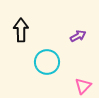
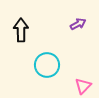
purple arrow: moved 12 px up
cyan circle: moved 3 px down
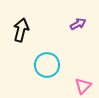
black arrow: rotated 15 degrees clockwise
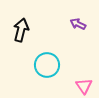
purple arrow: rotated 126 degrees counterclockwise
pink triangle: moved 1 px right; rotated 18 degrees counterclockwise
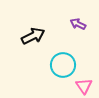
black arrow: moved 12 px right, 6 px down; rotated 50 degrees clockwise
cyan circle: moved 16 px right
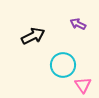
pink triangle: moved 1 px left, 1 px up
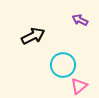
purple arrow: moved 2 px right, 4 px up
pink triangle: moved 4 px left, 1 px down; rotated 24 degrees clockwise
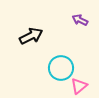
black arrow: moved 2 px left
cyan circle: moved 2 px left, 3 px down
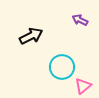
cyan circle: moved 1 px right, 1 px up
pink triangle: moved 4 px right
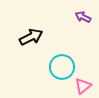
purple arrow: moved 3 px right, 3 px up
black arrow: moved 1 px down
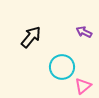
purple arrow: moved 1 px right, 15 px down
black arrow: rotated 25 degrees counterclockwise
